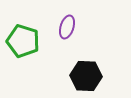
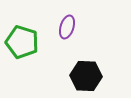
green pentagon: moved 1 px left, 1 px down
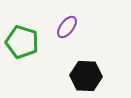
purple ellipse: rotated 20 degrees clockwise
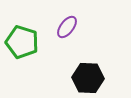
black hexagon: moved 2 px right, 2 px down
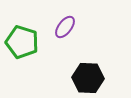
purple ellipse: moved 2 px left
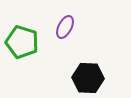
purple ellipse: rotated 10 degrees counterclockwise
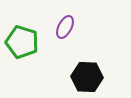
black hexagon: moved 1 px left, 1 px up
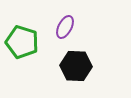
black hexagon: moved 11 px left, 11 px up
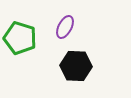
green pentagon: moved 2 px left, 4 px up
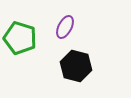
black hexagon: rotated 12 degrees clockwise
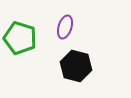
purple ellipse: rotated 10 degrees counterclockwise
